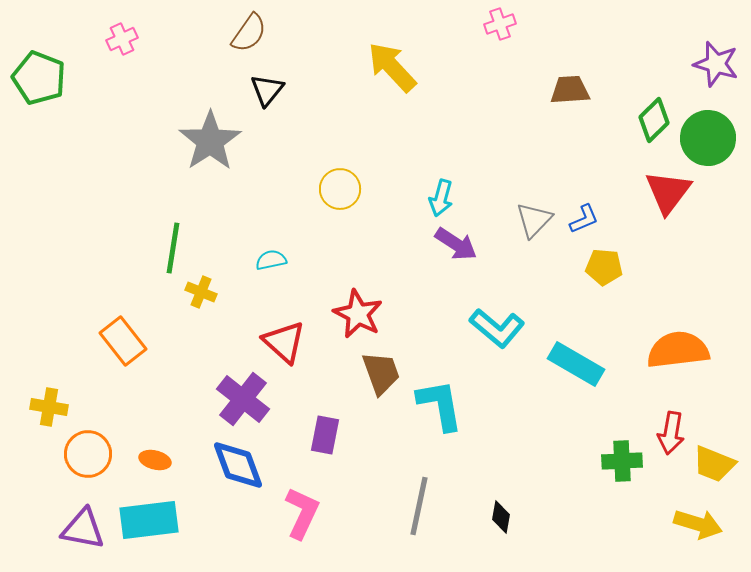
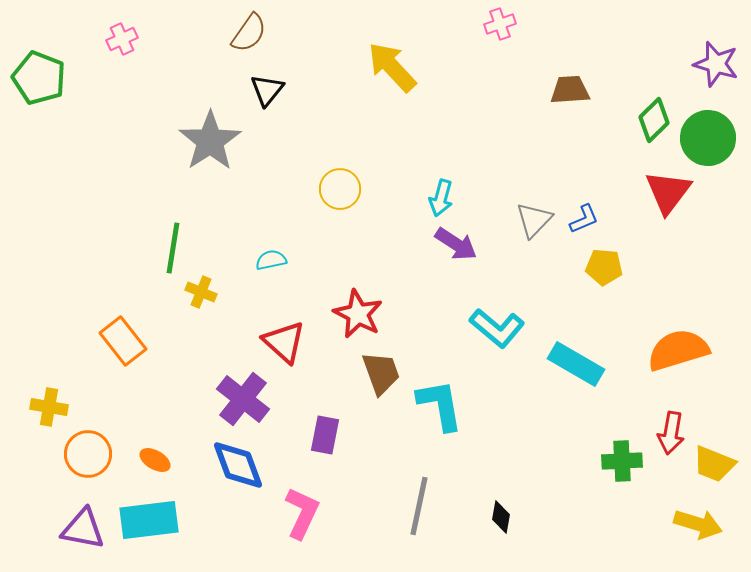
orange semicircle at (678, 350): rotated 10 degrees counterclockwise
orange ellipse at (155, 460): rotated 16 degrees clockwise
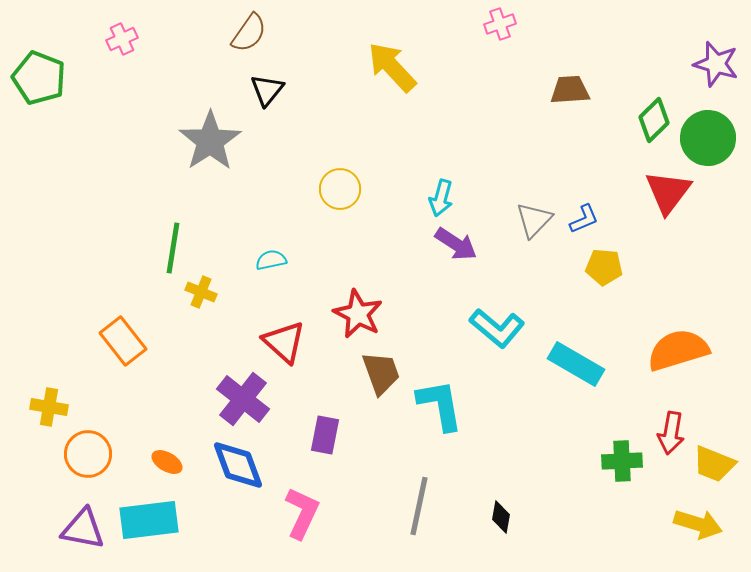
orange ellipse at (155, 460): moved 12 px right, 2 px down
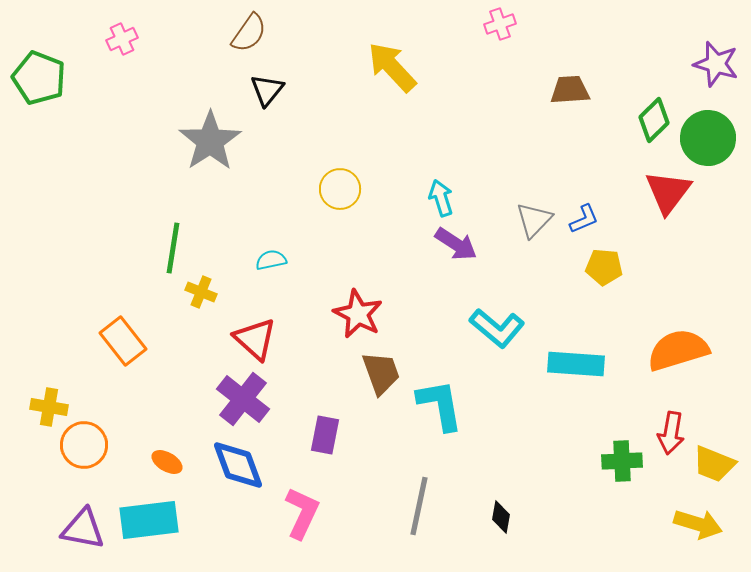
cyan arrow at (441, 198): rotated 147 degrees clockwise
red triangle at (284, 342): moved 29 px left, 3 px up
cyan rectangle at (576, 364): rotated 26 degrees counterclockwise
orange circle at (88, 454): moved 4 px left, 9 px up
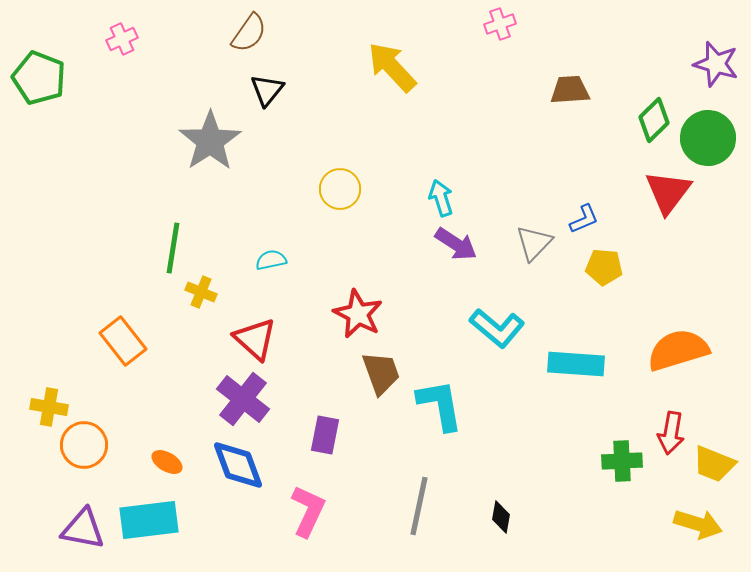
gray triangle at (534, 220): moved 23 px down
pink L-shape at (302, 513): moved 6 px right, 2 px up
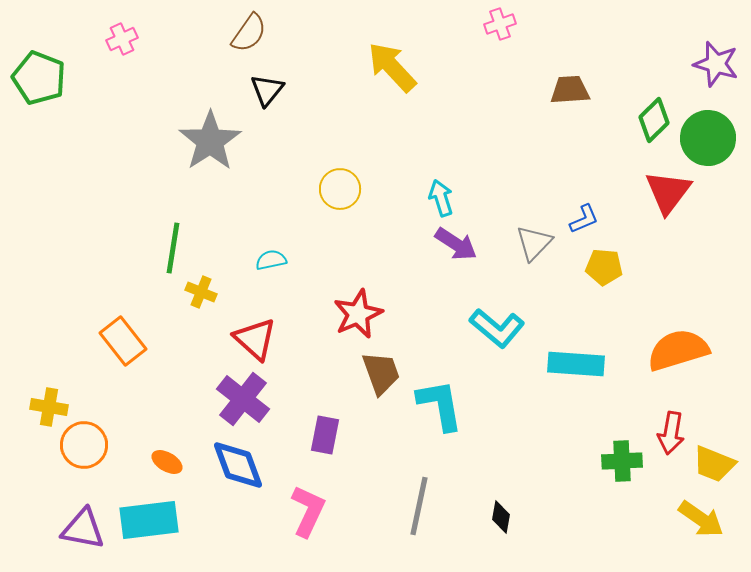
red star at (358, 314): rotated 21 degrees clockwise
yellow arrow at (698, 524): moved 3 px right, 5 px up; rotated 18 degrees clockwise
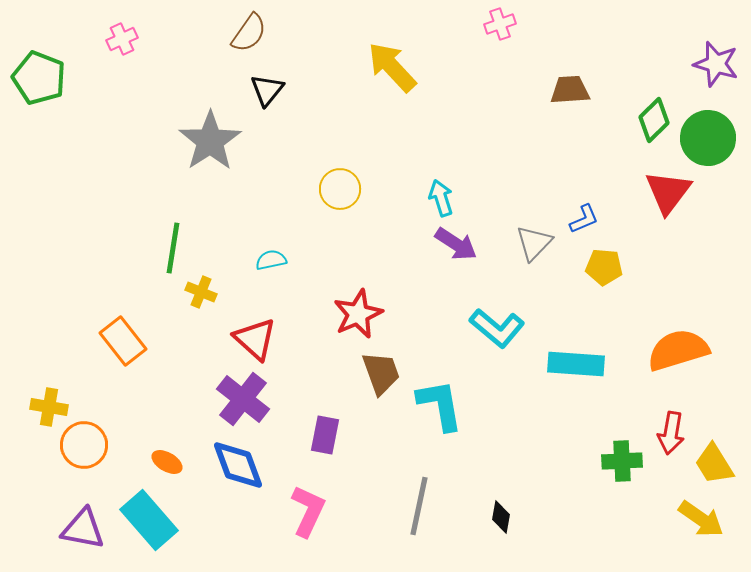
yellow trapezoid at (714, 464): rotated 36 degrees clockwise
cyan rectangle at (149, 520): rotated 56 degrees clockwise
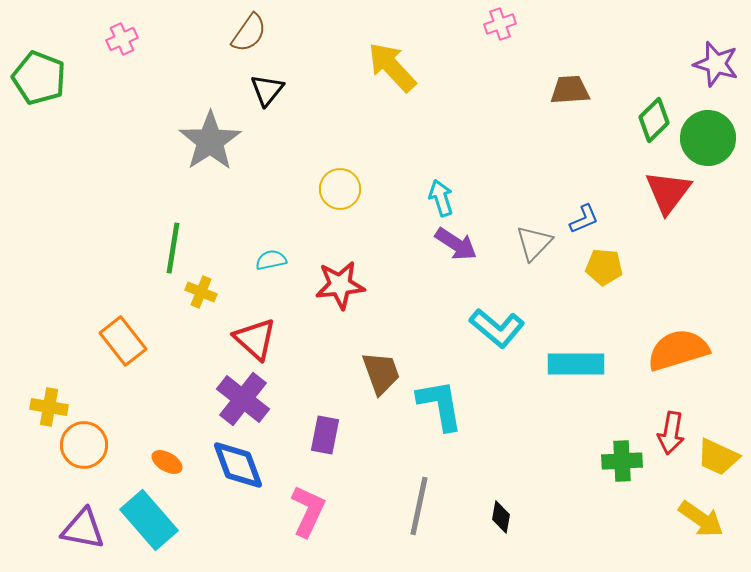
red star at (358, 314): moved 18 px left, 29 px up; rotated 18 degrees clockwise
cyan rectangle at (576, 364): rotated 4 degrees counterclockwise
yellow trapezoid at (714, 464): moved 4 px right, 7 px up; rotated 33 degrees counterclockwise
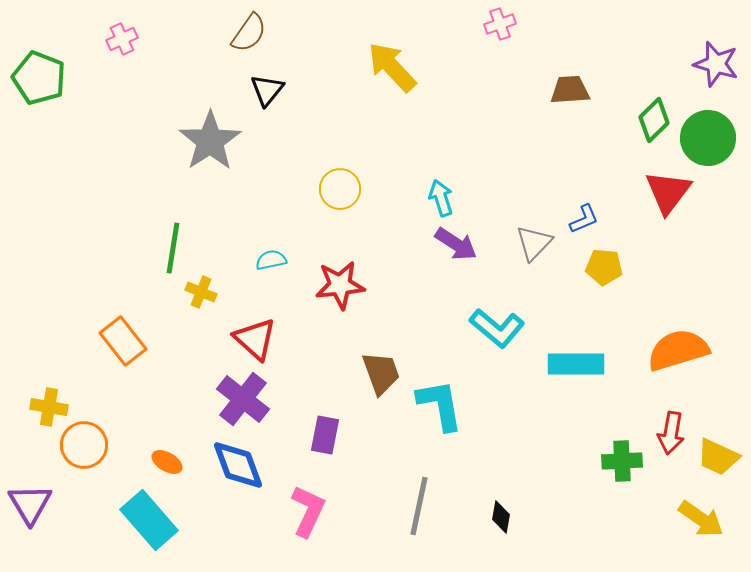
purple triangle at (83, 529): moved 53 px left, 25 px up; rotated 48 degrees clockwise
